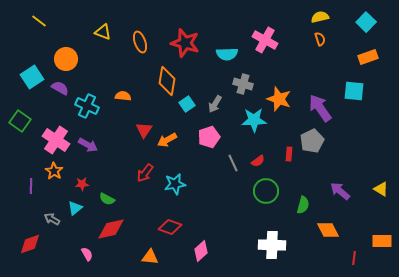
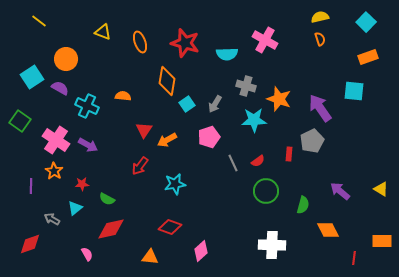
gray cross at (243, 84): moved 3 px right, 2 px down
red arrow at (145, 173): moved 5 px left, 7 px up
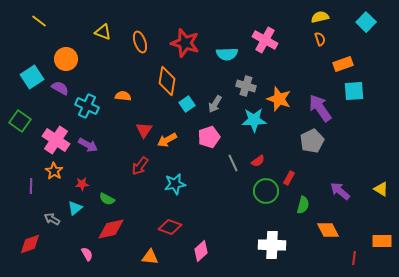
orange rectangle at (368, 57): moved 25 px left, 7 px down
cyan square at (354, 91): rotated 10 degrees counterclockwise
red rectangle at (289, 154): moved 24 px down; rotated 24 degrees clockwise
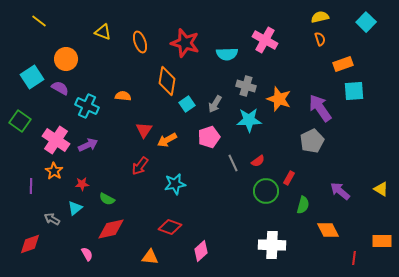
cyan star at (254, 120): moved 5 px left
purple arrow at (88, 145): rotated 54 degrees counterclockwise
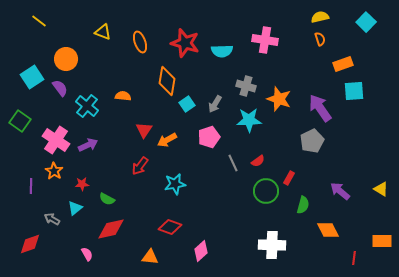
pink cross at (265, 40): rotated 20 degrees counterclockwise
cyan semicircle at (227, 54): moved 5 px left, 3 px up
purple semicircle at (60, 88): rotated 24 degrees clockwise
cyan cross at (87, 106): rotated 15 degrees clockwise
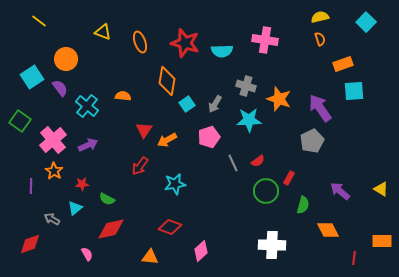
pink cross at (56, 140): moved 3 px left; rotated 16 degrees clockwise
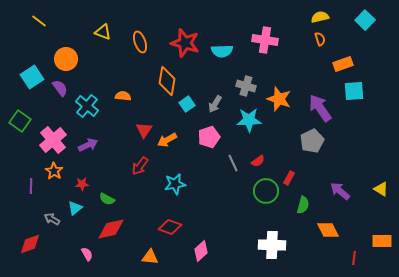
cyan square at (366, 22): moved 1 px left, 2 px up
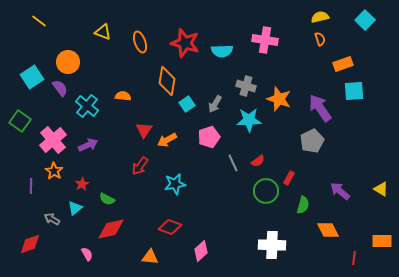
orange circle at (66, 59): moved 2 px right, 3 px down
red star at (82, 184): rotated 24 degrees counterclockwise
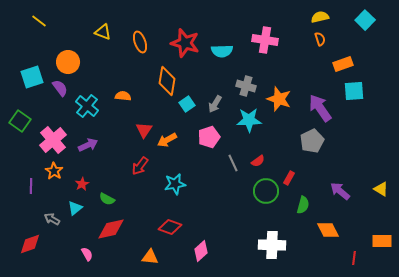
cyan square at (32, 77): rotated 15 degrees clockwise
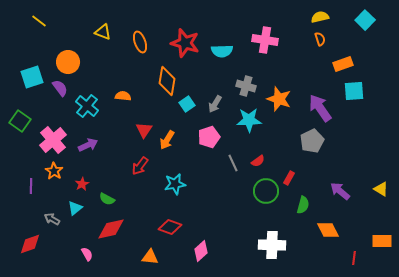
orange arrow at (167, 140): rotated 30 degrees counterclockwise
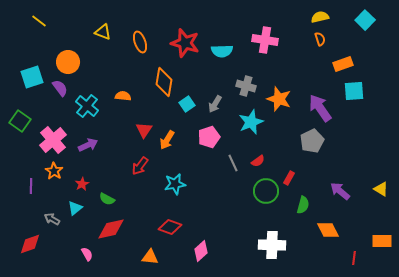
orange diamond at (167, 81): moved 3 px left, 1 px down
cyan star at (249, 120): moved 2 px right, 2 px down; rotated 20 degrees counterclockwise
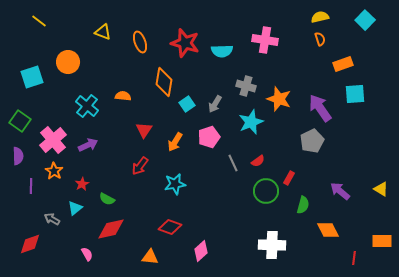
purple semicircle at (60, 88): moved 42 px left, 68 px down; rotated 36 degrees clockwise
cyan square at (354, 91): moved 1 px right, 3 px down
orange arrow at (167, 140): moved 8 px right, 2 px down
